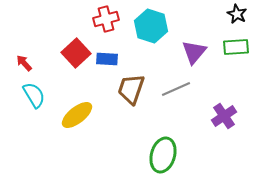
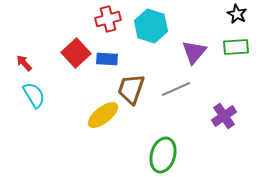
red cross: moved 2 px right
yellow ellipse: moved 26 px right
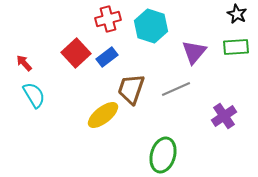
blue rectangle: moved 2 px up; rotated 40 degrees counterclockwise
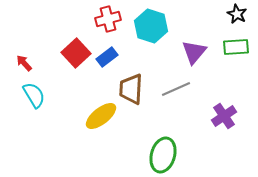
brown trapezoid: rotated 16 degrees counterclockwise
yellow ellipse: moved 2 px left, 1 px down
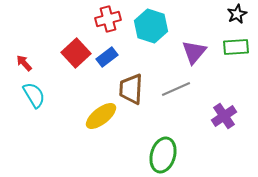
black star: rotated 18 degrees clockwise
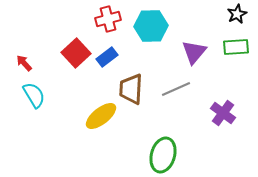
cyan hexagon: rotated 20 degrees counterclockwise
purple cross: moved 1 px left, 3 px up; rotated 20 degrees counterclockwise
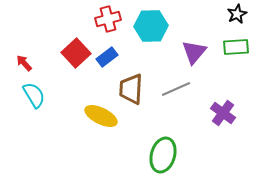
yellow ellipse: rotated 64 degrees clockwise
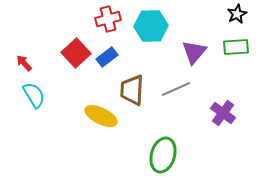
brown trapezoid: moved 1 px right, 1 px down
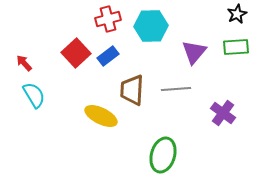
blue rectangle: moved 1 px right, 1 px up
gray line: rotated 20 degrees clockwise
